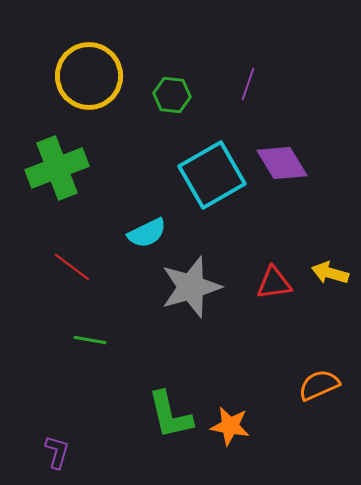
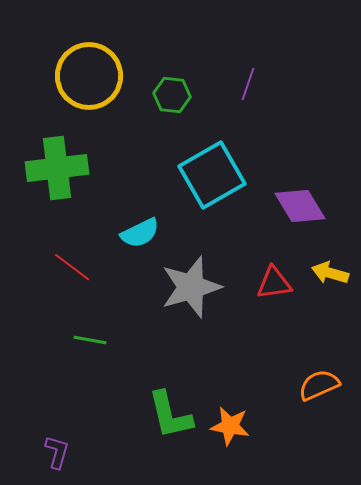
purple diamond: moved 18 px right, 43 px down
green cross: rotated 14 degrees clockwise
cyan semicircle: moved 7 px left
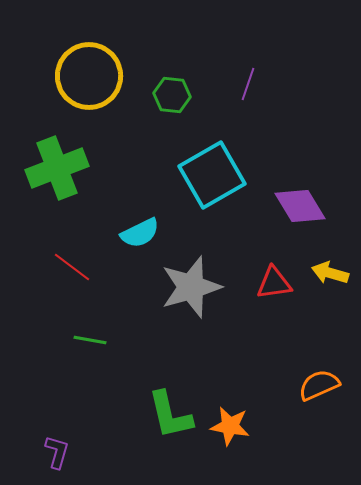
green cross: rotated 14 degrees counterclockwise
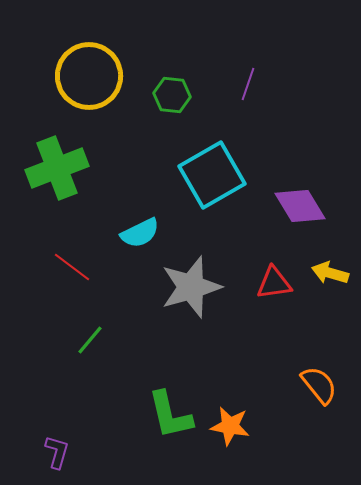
green line: rotated 60 degrees counterclockwise
orange semicircle: rotated 75 degrees clockwise
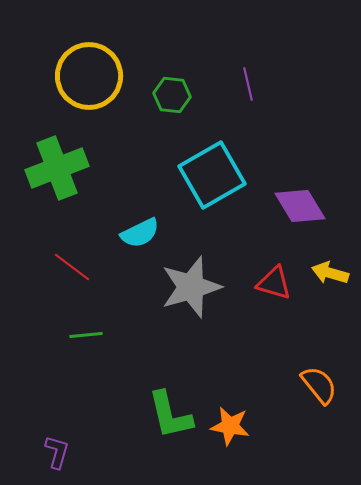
purple line: rotated 32 degrees counterclockwise
red triangle: rotated 24 degrees clockwise
green line: moved 4 px left, 5 px up; rotated 44 degrees clockwise
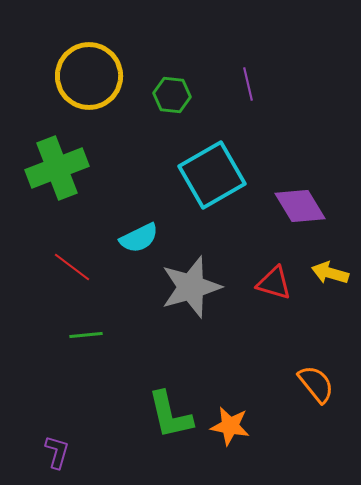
cyan semicircle: moved 1 px left, 5 px down
orange semicircle: moved 3 px left, 1 px up
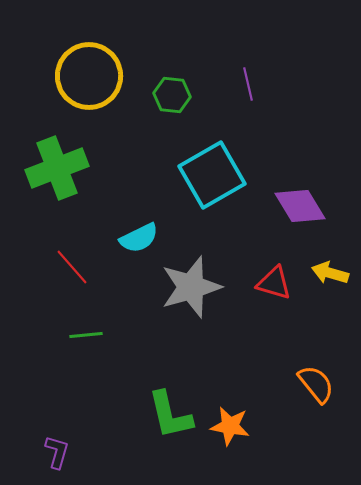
red line: rotated 12 degrees clockwise
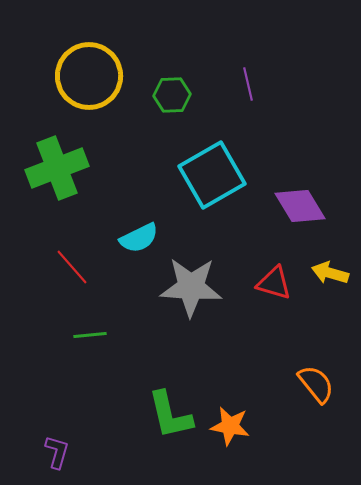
green hexagon: rotated 9 degrees counterclockwise
gray star: rotated 20 degrees clockwise
green line: moved 4 px right
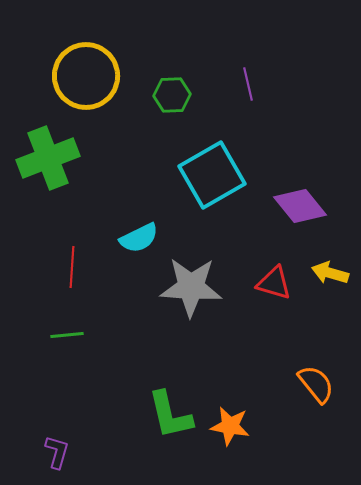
yellow circle: moved 3 px left
green cross: moved 9 px left, 10 px up
purple diamond: rotated 8 degrees counterclockwise
red line: rotated 45 degrees clockwise
green line: moved 23 px left
